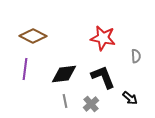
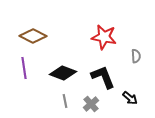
red star: moved 1 px right, 1 px up
purple line: moved 1 px left, 1 px up; rotated 15 degrees counterclockwise
black diamond: moved 1 px left, 1 px up; rotated 28 degrees clockwise
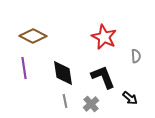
red star: rotated 15 degrees clockwise
black diamond: rotated 60 degrees clockwise
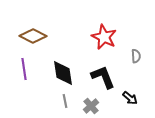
purple line: moved 1 px down
gray cross: moved 2 px down
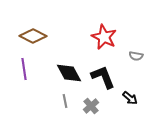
gray semicircle: rotated 104 degrees clockwise
black diamond: moved 6 px right; rotated 20 degrees counterclockwise
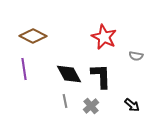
black diamond: moved 1 px down
black L-shape: moved 2 px left, 1 px up; rotated 20 degrees clockwise
black arrow: moved 2 px right, 7 px down
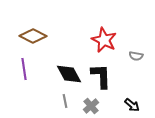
red star: moved 3 px down
